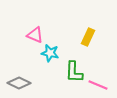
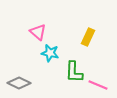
pink triangle: moved 3 px right, 3 px up; rotated 18 degrees clockwise
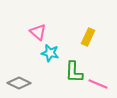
pink line: moved 1 px up
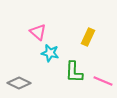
pink line: moved 5 px right, 3 px up
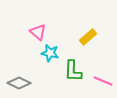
yellow rectangle: rotated 24 degrees clockwise
green L-shape: moved 1 px left, 1 px up
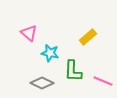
pink triangle: moved 9 px left, 1 px down
gray diamond: moved 23 px right
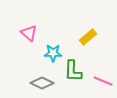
cyan star: moved 3 px right; rotated 12 degrees counterclockwise
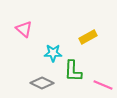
pink triangle: moved 5 px left, 4 px up
yellow rectangle: rotated 12 degrees clockwise
pink line: moved 4 px down
